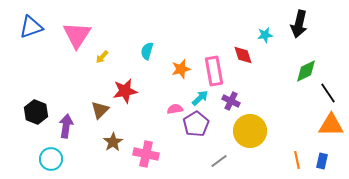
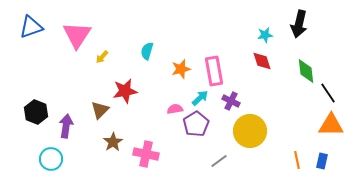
red diamond: moved 19 px right, 6 px down
green diamond: rotated 70 degrees counterclockwise
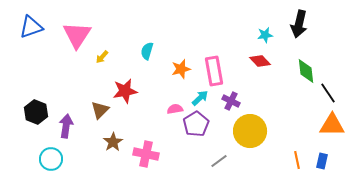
red diamond: moved 2 px left; rotated 25 degrees counterclockwise
orange triangle: moved 1 px right
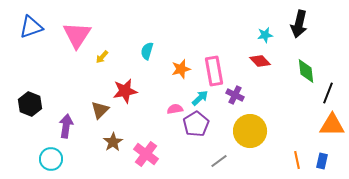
black line: rotated 55 degrees clockwise
purple cross: moved 4 px right, 6 px up
black hexagon: moved 6 px left, 8 px up
pink cross: rotated 25 degrees clockwise
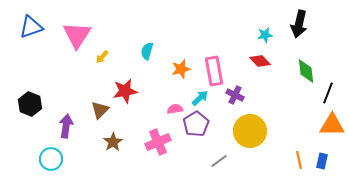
pink cross: moved 12 px right, 12 px up; rotated 30 degrees clockwise
orange line: moved 2 px right
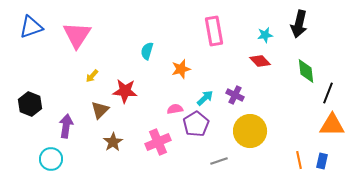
yellow arrow: moved 10 px left, 19 px down
pink rectangle: moved 40 px up
red star: rotated 15 degrees clockwise
cyan arrow: moved 5 px right
gray line: rotated 18 degrees clockwise
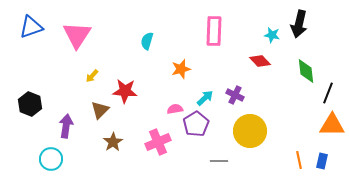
pink rectangle: rotated 12 degrees clockwise
cyan star: moved 7 px right; rotated 21 degrees clockwise
cyan semicircle: moved 10 px up
gray line: rotated 18 degrees clockwise
